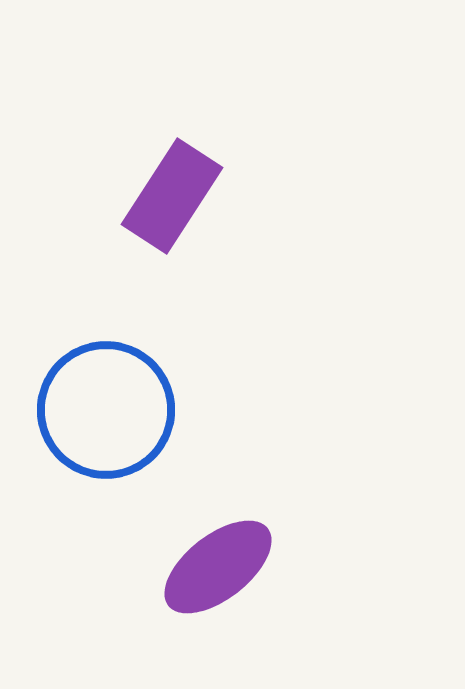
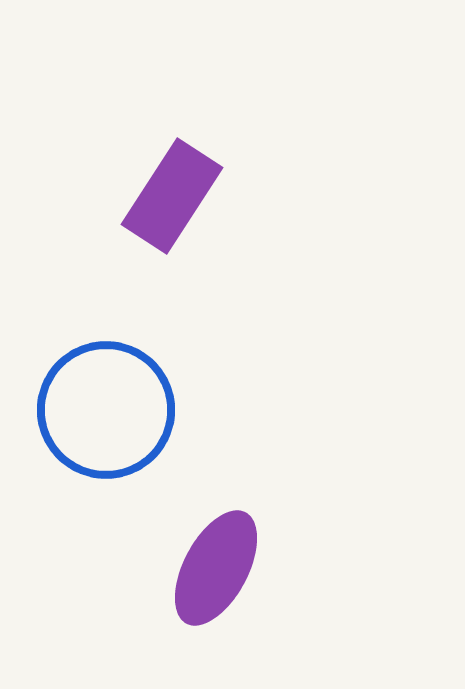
purple ellipse: moved 2 px left, 1 px down; rotated 24 degrees counterclockwise
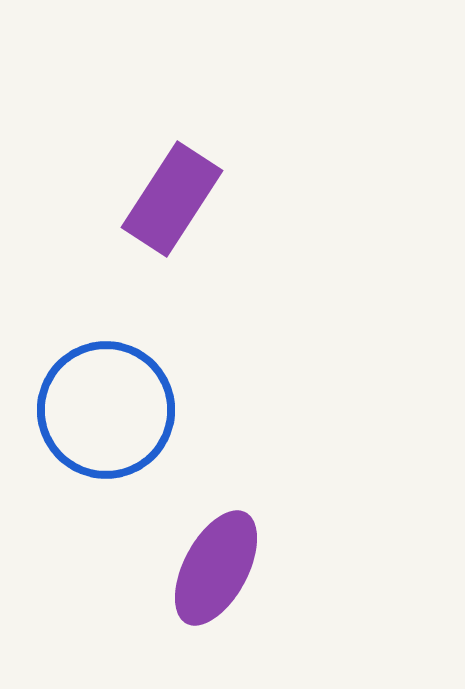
purple rectangle: moved 3 px down
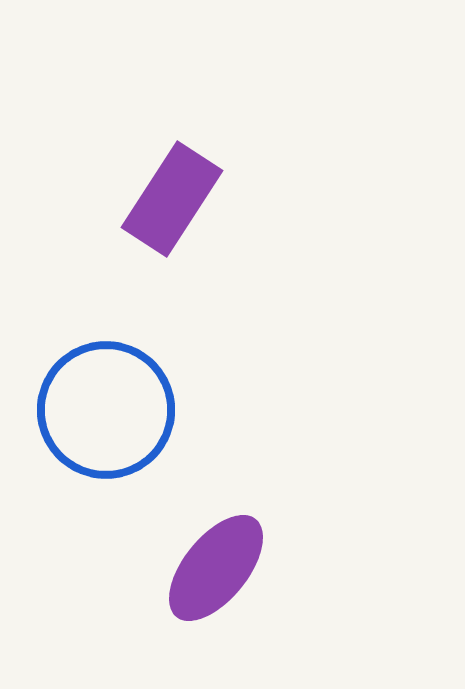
purple ellipse: rotated 11 degrees clockwise
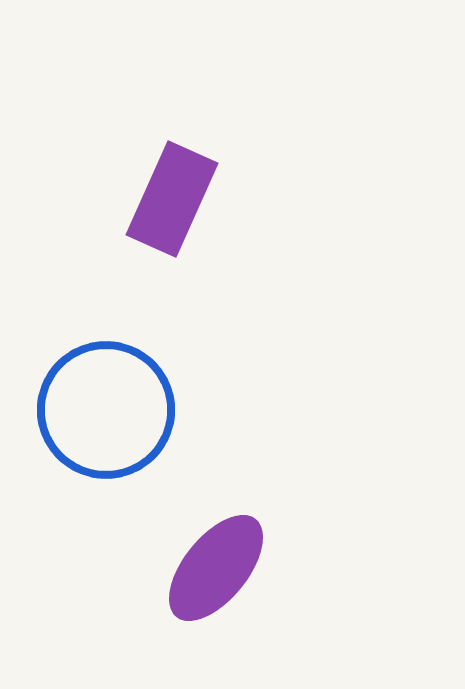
purple rectangle: rotated 9 degrees counterclockwise
